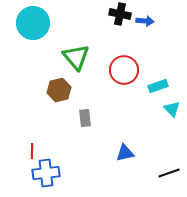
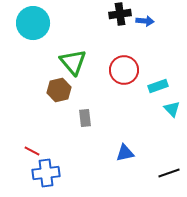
black cross: rotated 20 degrees counterclockwise
green triangle: moved 3 px left, 5 px down
red line: rotated 63 degrees counterclockwise
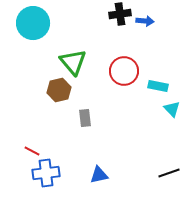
red circle: moved 1 px down
cyan rectangle: rotated 30 degrees clockwise
blue triangle: moved 26 px left, 22 px down
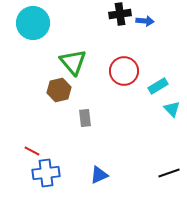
cyan rectangle: rotated 42 degrees counterclockwise
blue triangle: rotated 12 degrees counterclockwise
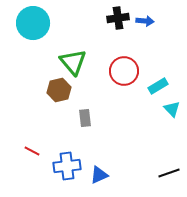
black cross: moved 2 px left, 4 px down
blue cross: moved 21 px right, 7 px up
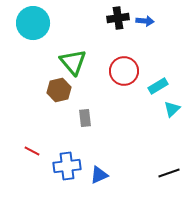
cyan triangle: rotated 30 degrees clockwise
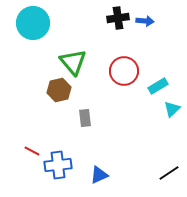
blue cross: moved 9 px left, 1 px up
black line: rotated 15 degrees counterclockwise
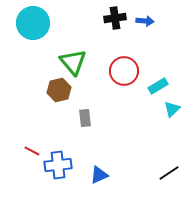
black cross: moved 3 px left
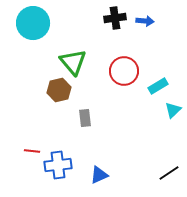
cyan triangle: moved 1 px right, 1 px down
red line: rotated 21 degrees counterclockwise
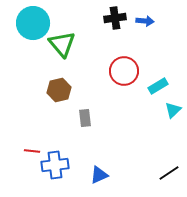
green triangle: moved 11 px left, 18 px up
blue cross: moved 3 px left
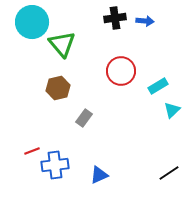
cyan circle: moved 1 px left, 1 px up
red circle: moved 3 px left
brown hexagon: moved 1 px left, 2 px up
cyan triangle: moved 1 px left
gray rectangle: moved 1 px left; rotated 42 degrees clockwise
red line: rotated 28 degrees counterclockwise
